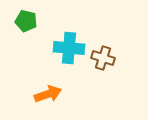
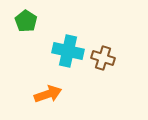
green pentagon: rotated 20 degrees clockwise
cyan cross: moved 1 px left, 3 px down; rotated 8 degrees clockwise
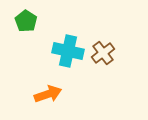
brown cross: moved 5 px up; rotated 35 degrees clockwise
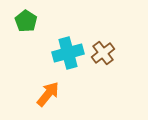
cyan cross: moved 2 px down; rotated 28 degrees counterclockwise
orange arrow: rotated 32 degrees counterclockwise
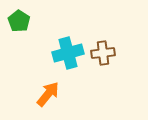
green pentagon: moved 7 px left
brown cross: rotated 30 degrees clockwise
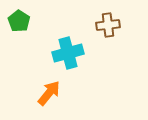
brown cross: moved 5 px right, 28 px up
orange arrow: moved 1 px right, 1 px up
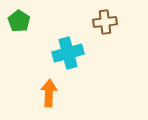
brown cross: moved 3 px left, 3 px up
orange arrow: rotated 36 degrees counterclockwise
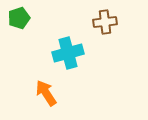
green pentagon: moved 3 px up; rotated 20 degrees clockwise
orange arrow: moved 3 px left; rotated 36 degrees counterclockwise
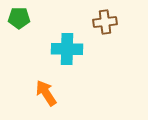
green pentagon: rotated 20 degrees clockwise
cyan cross: moved 1 px left, 4 px up; rotated 16 degrees clockwise
